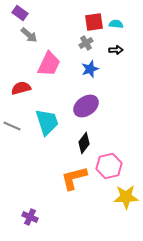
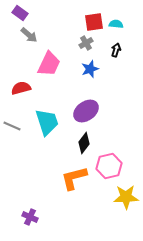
black arrow: rotated 72 degrees counterclockwise
purple ellipse: moved 5 px down
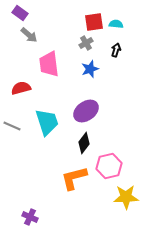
pink trapezoid: rotated 148 degrees clockwise
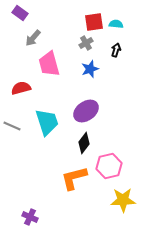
gray arrow: moved 4 px right, 3 px down; rotated 90 degrees clockwise
pink trapezoid: rotated 8 degrees counterclockwise
yellow star: moved 3 px left, 3 px down
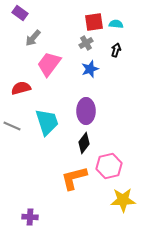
pink trapezoid: rotated 52 degrees clockwise
purple ellipse: rotated 55 degrees counterclockwise
purple cross: rotated 21 degrees counterclockwise
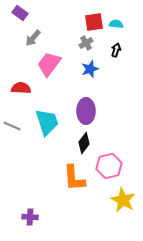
red semicircle: rotated 18 degrees clockwise
orange L-shape: rotated 80 degrees counterclockwise
yellow star: rotated 30 degrees clockwise
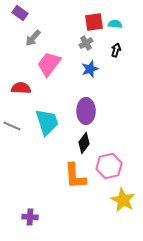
cyan semicircle: moved 1 px left
orange L-shape: moved 1 px right, 2 px up
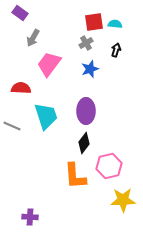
gray arrow: rotated 12 degrees counterclockwise
cyan trapezoid: moved 1 px left, 6 px up
yellow star: rotated 30 degrees counterclockwise
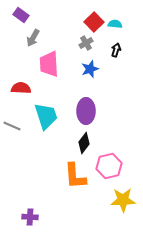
purple rectangle: moved 1 px right, 2 px down
red square: rotated 36 degrees counterclockwise
pink trapezoid: rotated 40 degrees counterclockwise
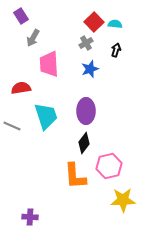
purple rectangle: moved 1 px down; rotated 21 degrees clockwise
red semicircle: rotated 12 degrees counterclockwise
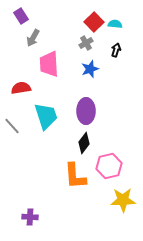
gray line: rotated 24 degrees clockwise
